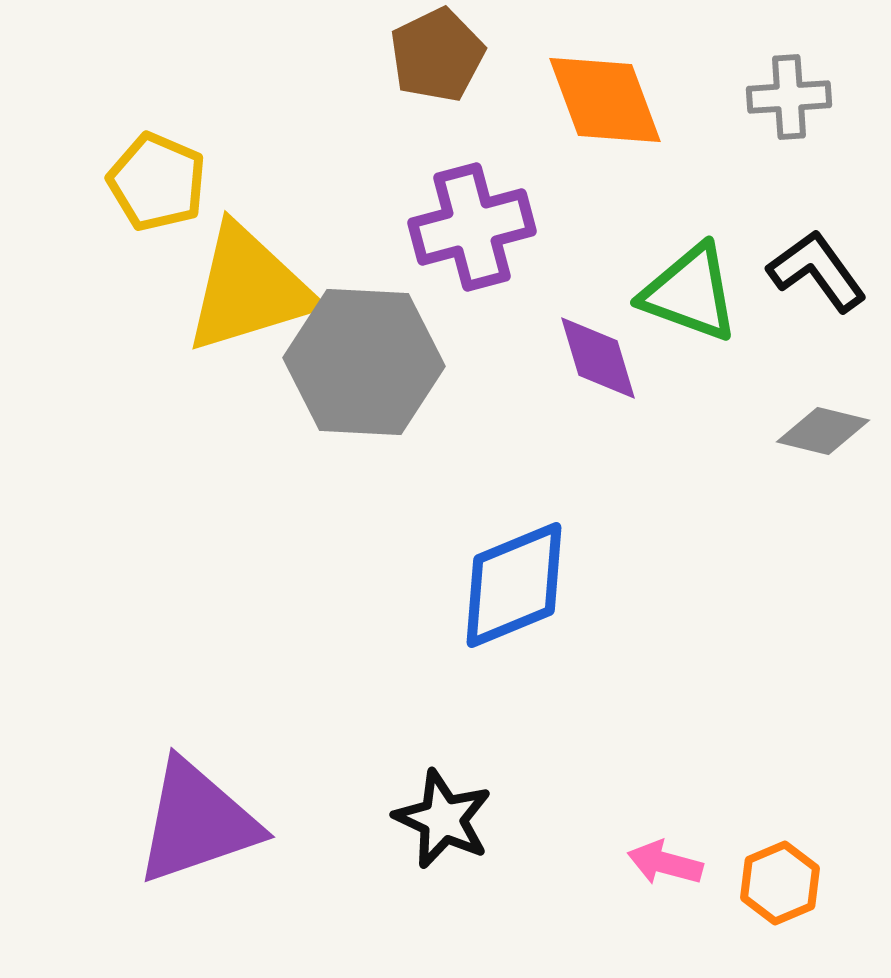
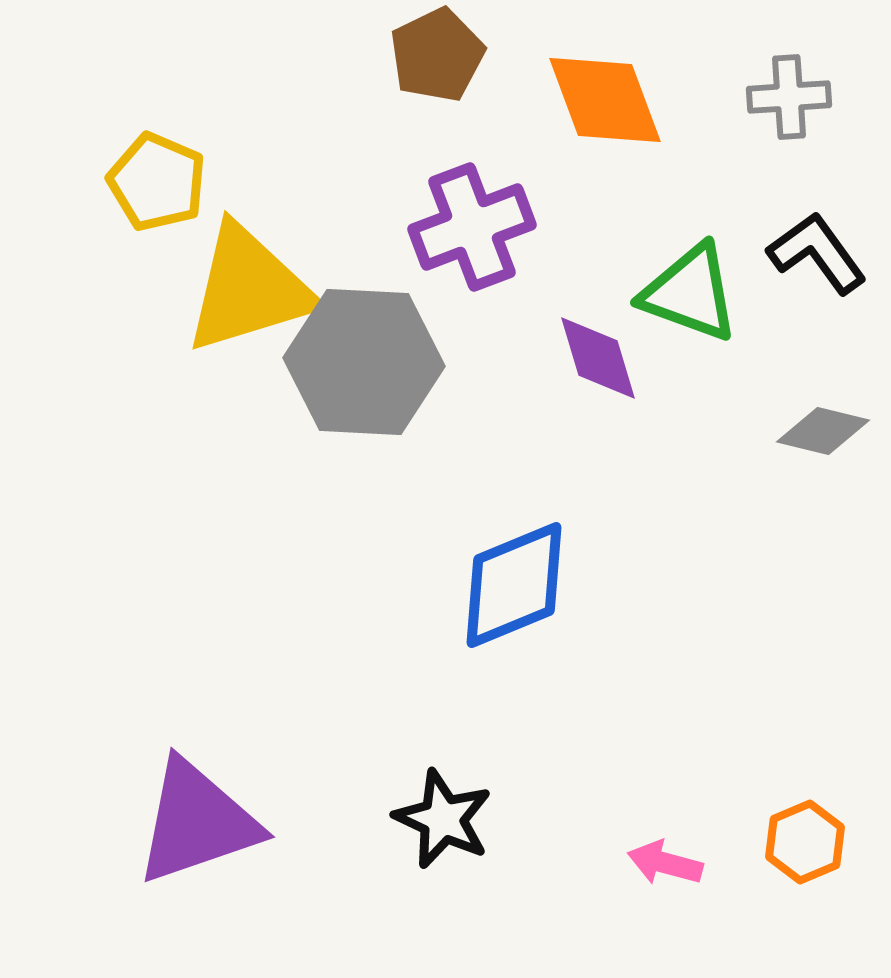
purple cross: rotated 6 degrees counterclockwise
black L-shape: moved 18 px up
orange hexagon: moved 25 px right, 41 px up
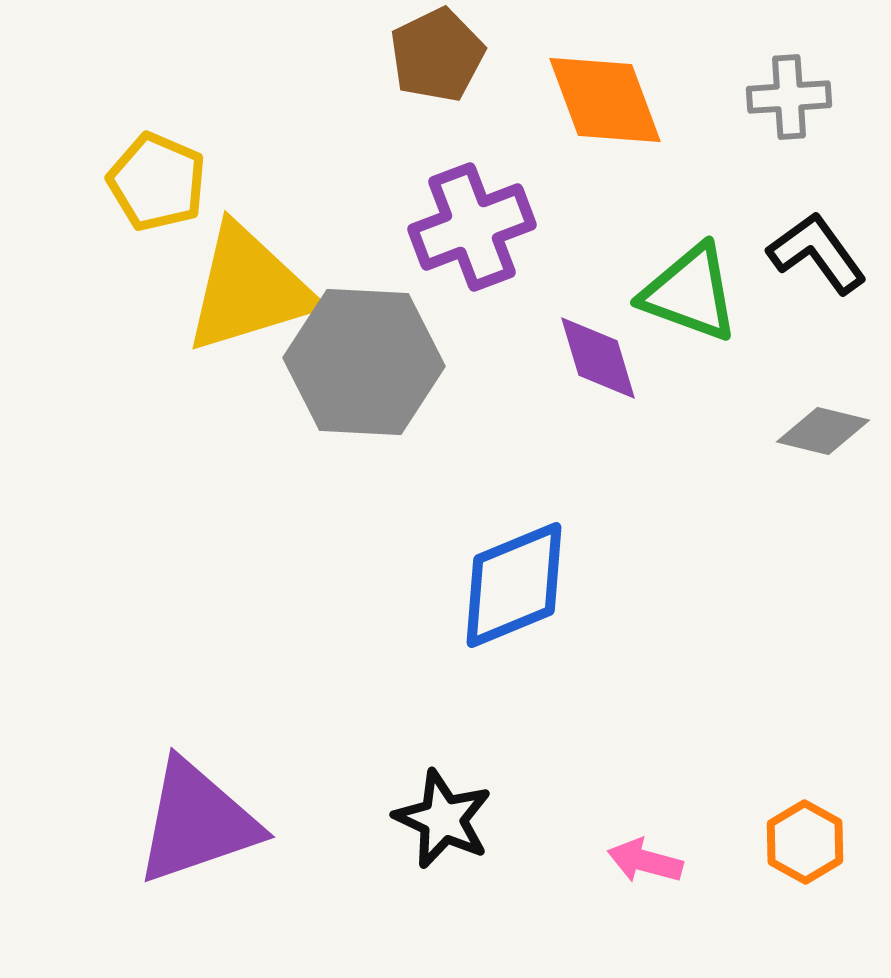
orange hexagon: rotated 8 degrees counterclockwise
pink arrow: moved 20 px left, 2 px up
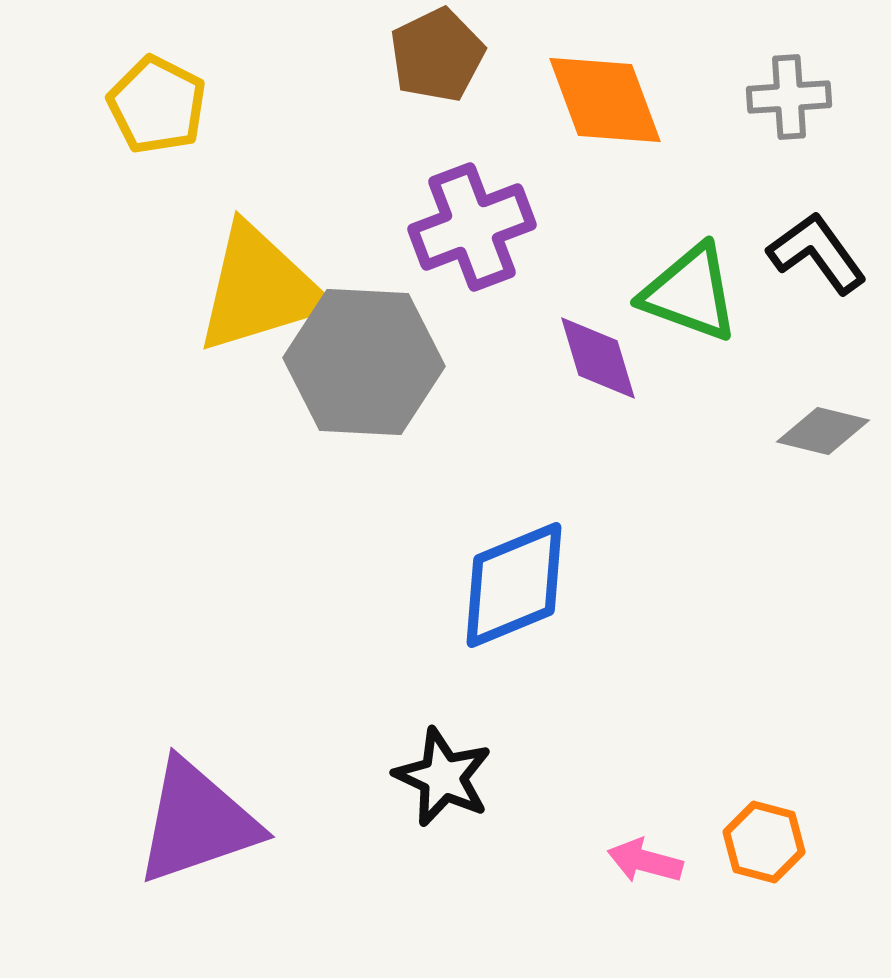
yellow pentagon: moved 77 px up; rotated 4 degrees clockwise
yellow triangle: moved 11 px right
black star: moved 42 px up
orange hexagon: moved 41 px left; rotated 14 degrees counterclockwise
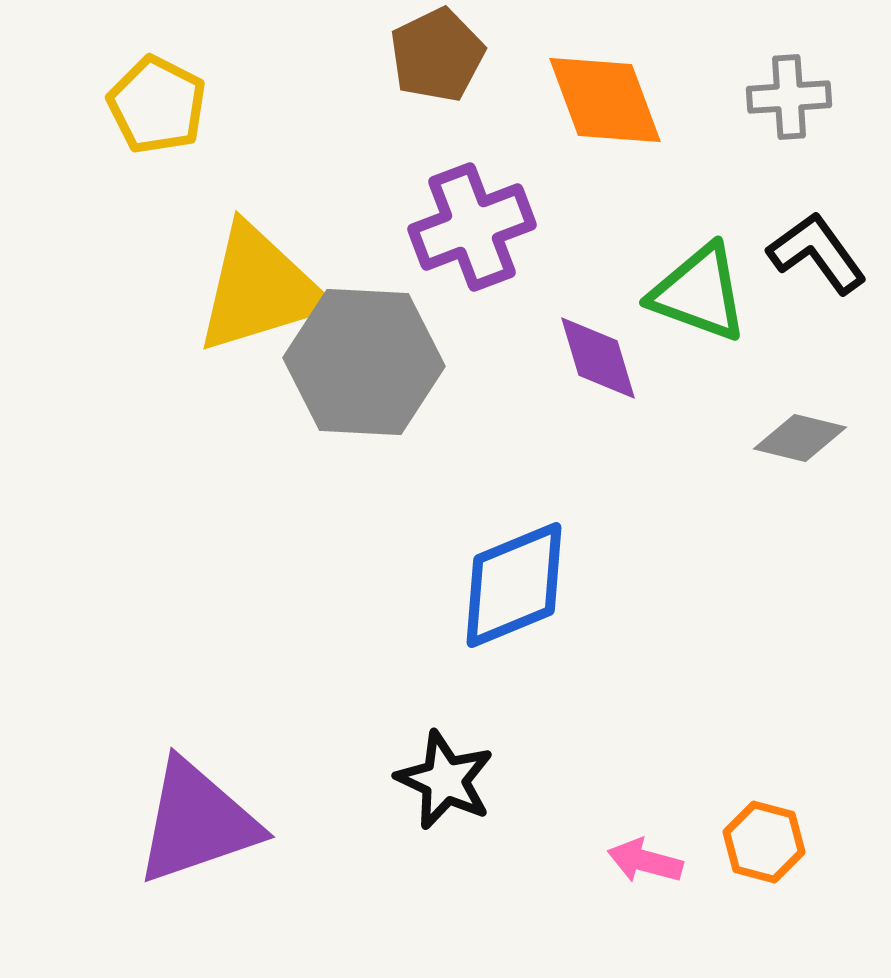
green triangle: moved 9 px right
gray diamond: moved 23 px left, 7 px down
black star: moved 2 px right, 3 px down
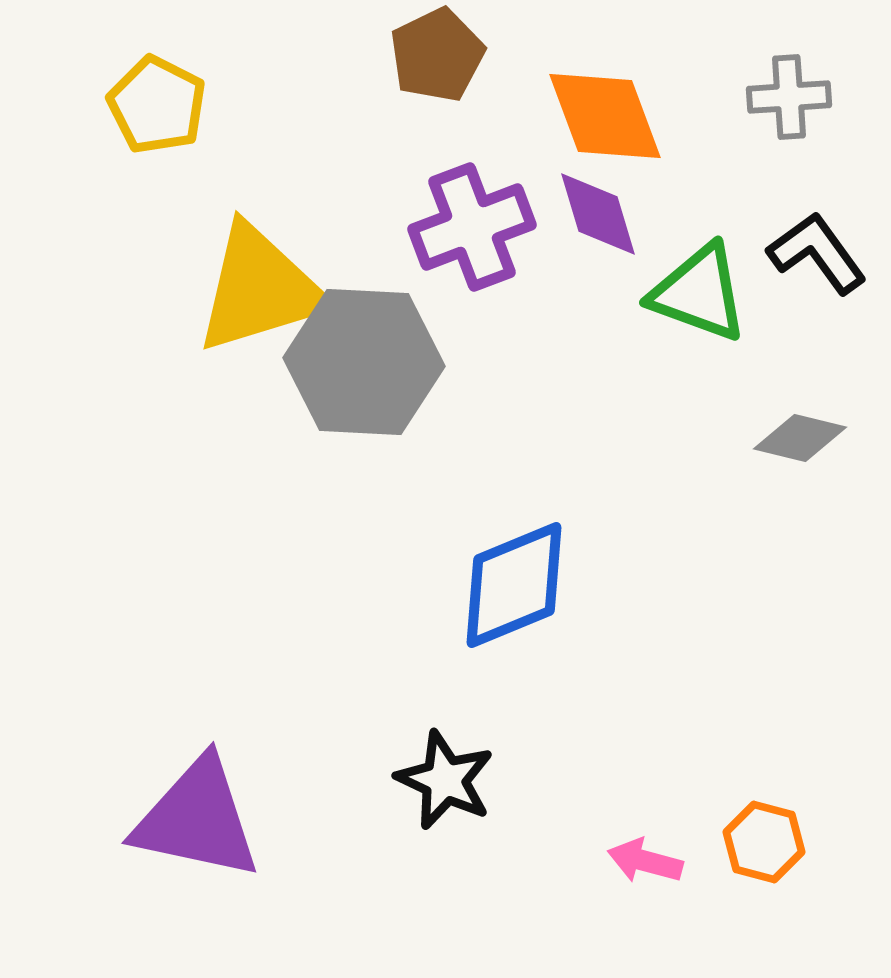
orange diamond: moved 16 px down
purple diamond: moved 144 px up
purple triangle: moved 3 px up; rotated 31 degrees clockwise
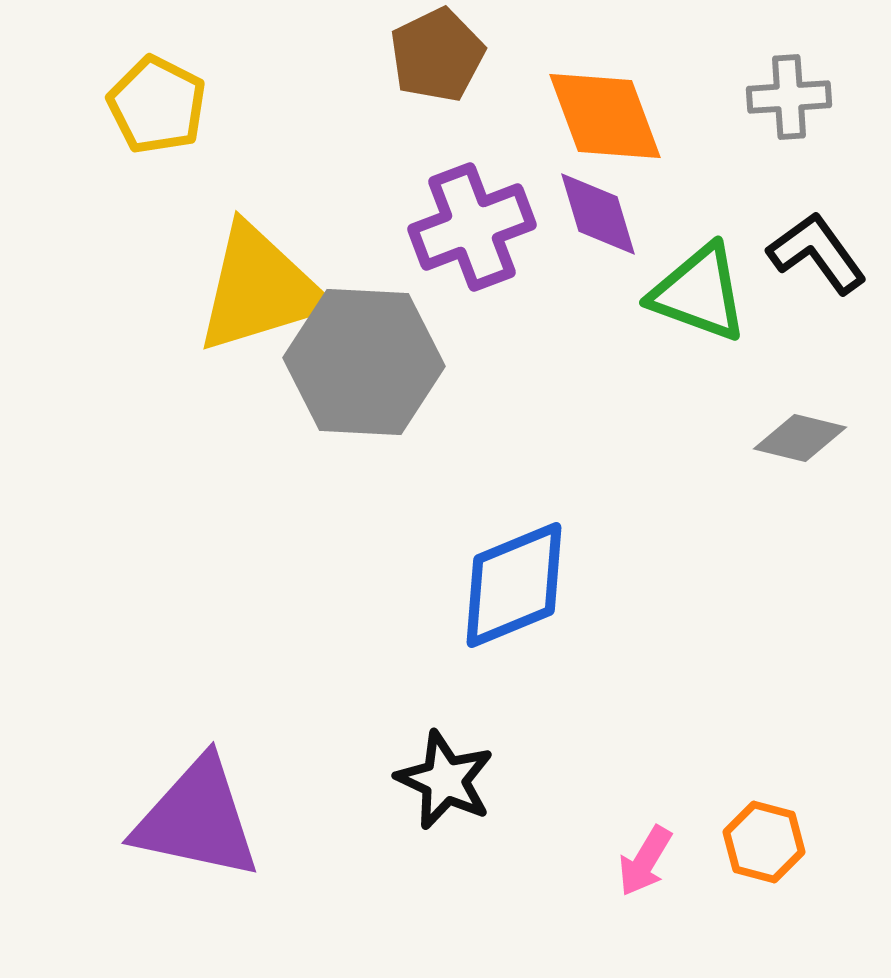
pink arrow: rotated 74 degrees counterclockwise
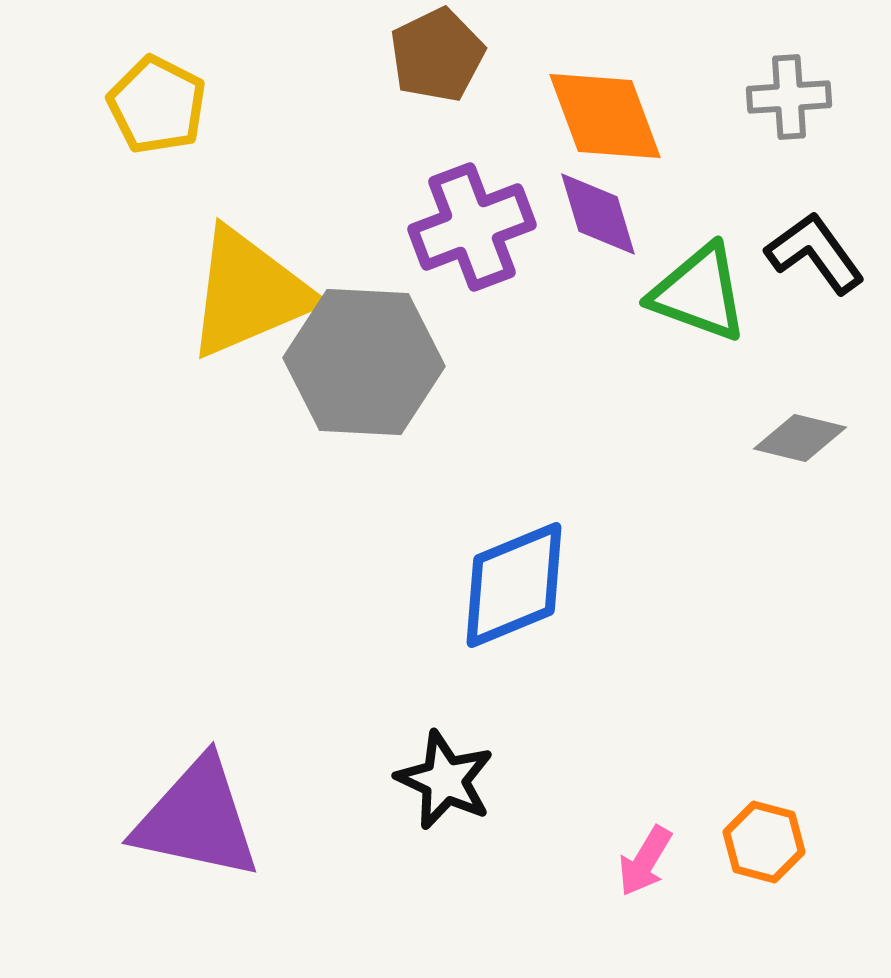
black L-shape: moved 2 px left
yellow triangle: moved 11 px left, 4 px down; rotated 6 degrees counterclockwise
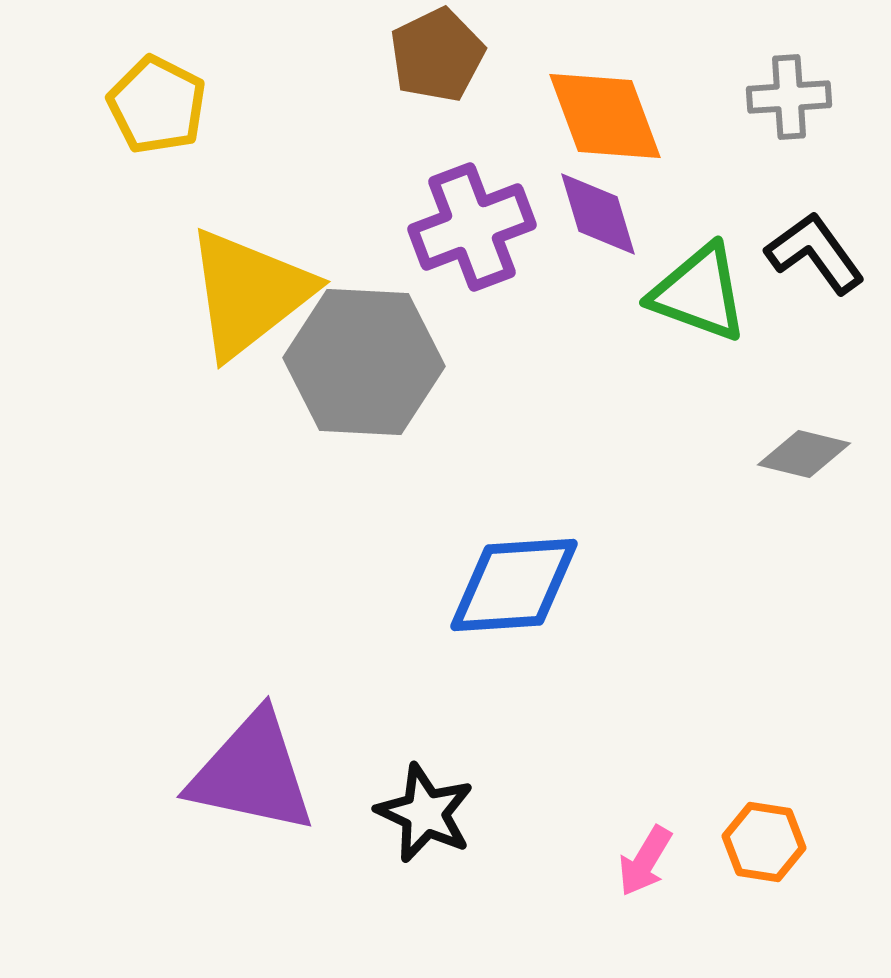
yellow triangle: rotated 15 degrees counterclockwise
gray diamond: moved 4 px right, 16 px down
blue diamond: rotated 19 degrees clockwise
black star: moved 20 px left, 33 px down
purple triangle: moved 55 px right, 46 px up
orange hexagon: rotated 6 degrees counterclockwise
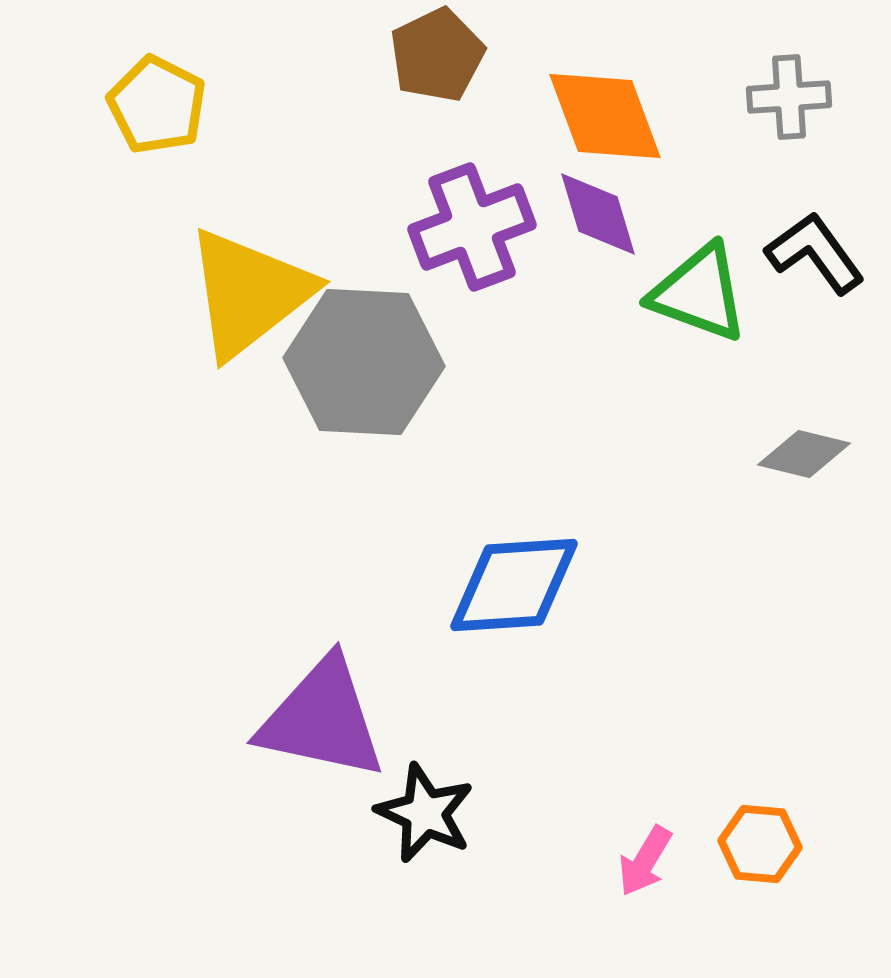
purple triangle: moved 70 px right, 54 px up
orange hexagon: moved 4 px left, 2 px down; rotated 4 degrees counterclockwise
